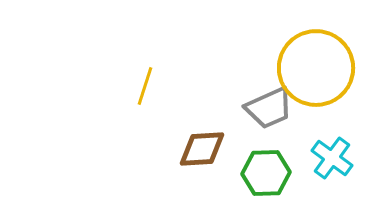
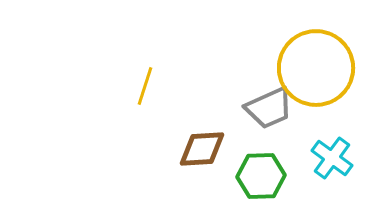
green hexagon: moved 5 px left, 3 px down
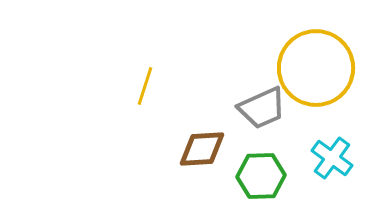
gray trapezoid: moved 7 px left
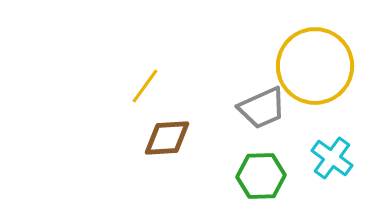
yellow circle: moved 1 px left, 2 px up
yellow line: rotated 18 degrees clockwise
brown diamond: moved 35 px left, 11 px up
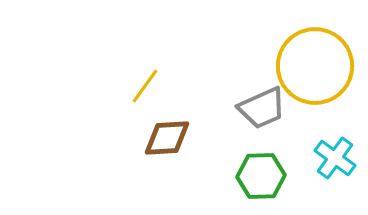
cyan cross: moved 3 px right
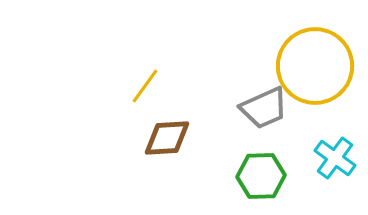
gray trapezoid: moved 2 px right
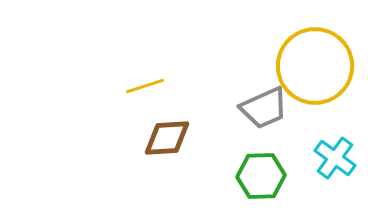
yellow line: rotated 36 degrees clockwise
